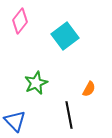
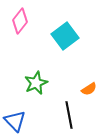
orange semicircle: rotated 28 degrees clockwise
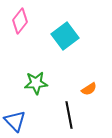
green star: rotated 20 degrees clockwise
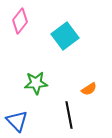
blue triangle: moved 2 px right
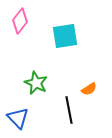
cyan square: rotated 28 degrees clockwise
green star: rotated 30 degrees clockwise
black line: moved 5 px up
blue triangle: moved 1 px right, 3 px up
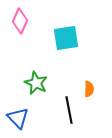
pink diamond: rotated 15 degrees counterclockwise
cyan square: moved 1 px right, 2 px down
orange semicircle: rotated 56 degrees counterclockwise
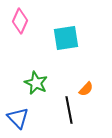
orange semicircle: moved 3 px left; rotated 42 degrees clockwise
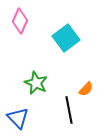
cyan square: rotated 28 degrees counterclockwise
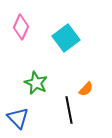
pink diamond: moved 1 px right, 6 px down
